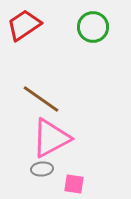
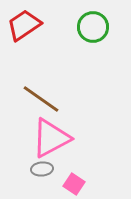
pink square: rotated 25 degrees clockwise
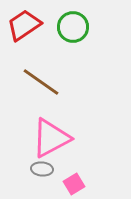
green circle: moved 20 px left
brown line: moved 17 px up
gray ellipse: rotated 10 degrees clockwise
pink square: rotated 25 degrees clockwise
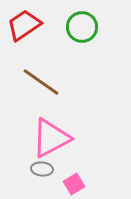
green circle: moved 9 px right
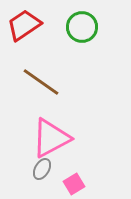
gray ellipse: rotated 65 degrees counterclockwise
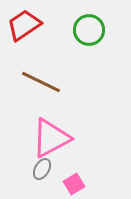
green circle: moved 7 px right, 3 px down
brown line: rotated 9 degrees counterclockwise
